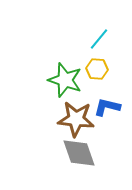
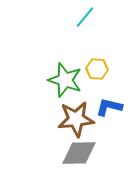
cyan line: moved 14 px left, 22 px up
blue L-shape: moved 2 px right
brown star: rotated 12 degrees counterclockwise
gray diamond: rotated 72 degrees counterclockwise
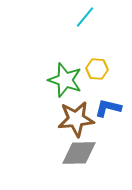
blue L-shape: moved 1 px left, 1 px down
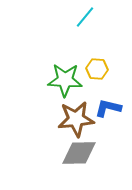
green star: rotated 16 degrees counterclockwise
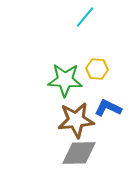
blue L-shape: rotated 12 degrees clockwise
brown star: moved 1 px down
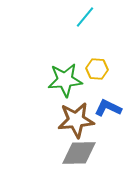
green star: rotated 8 degrees counterclockwise
